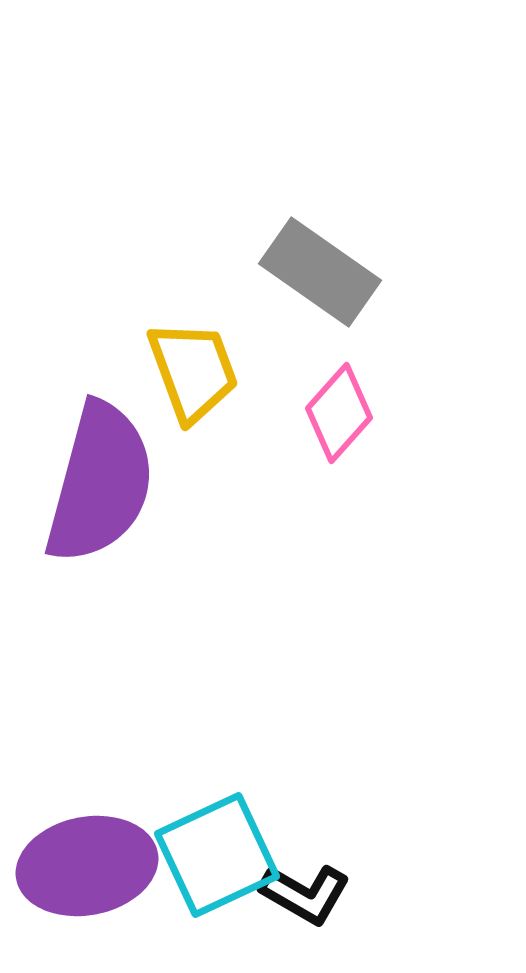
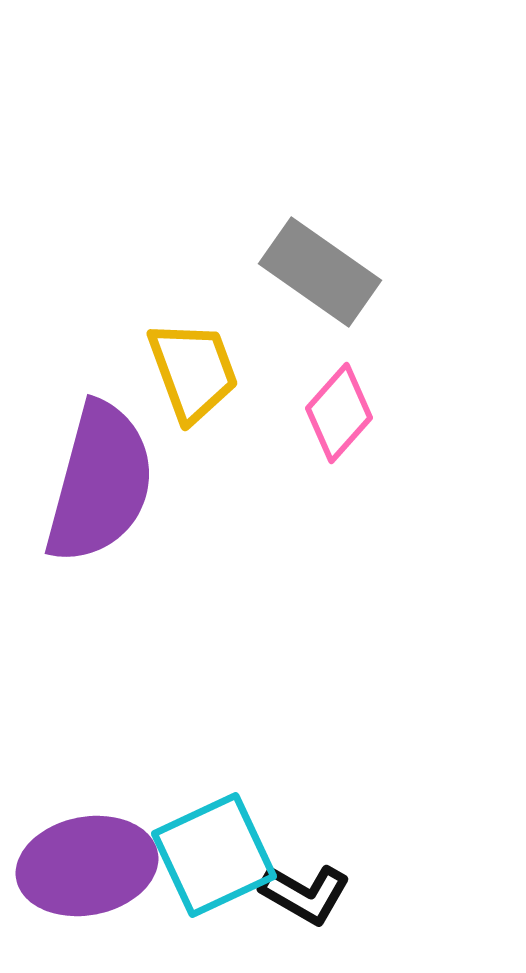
cyan square: moved 3 px left
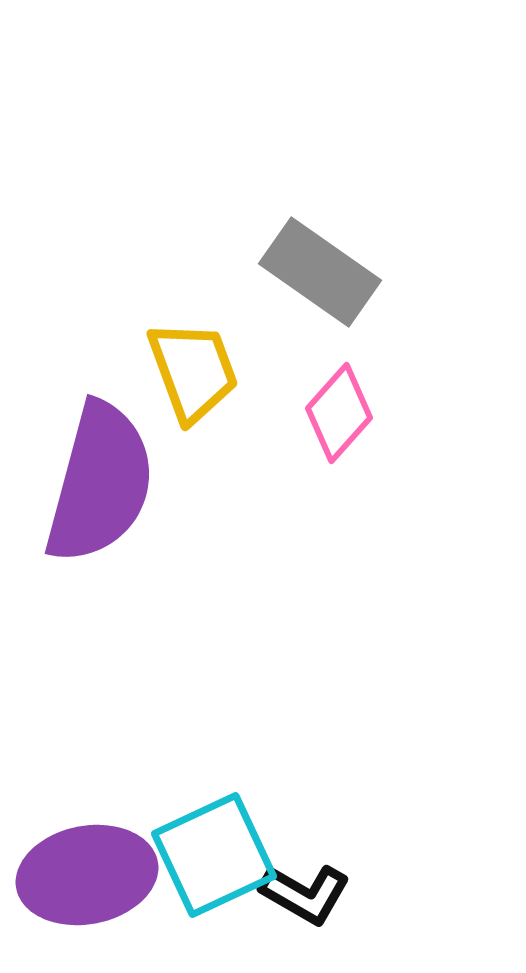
purple ellipse: moved 9 px down
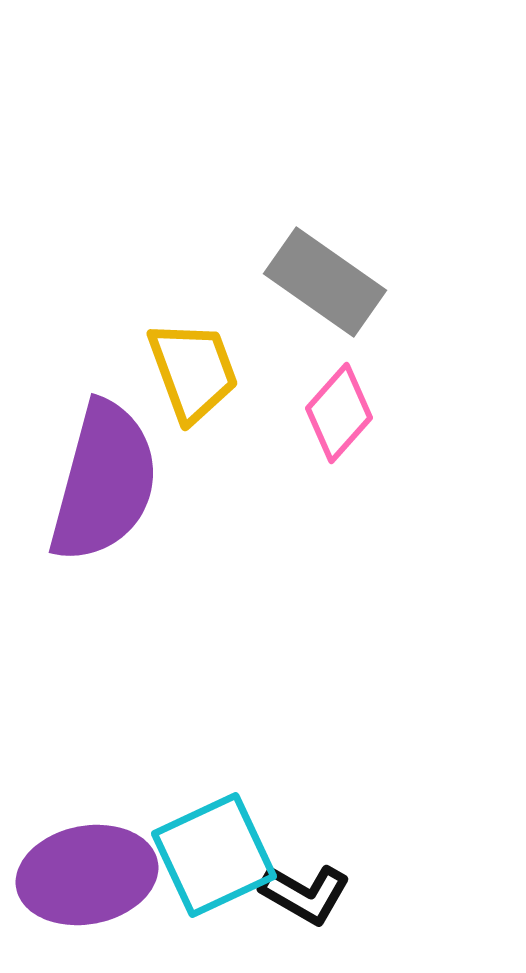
gray rectangle: moved 5 px right, 10 px down
purple semicircle: moved 4 px right, 1 px up
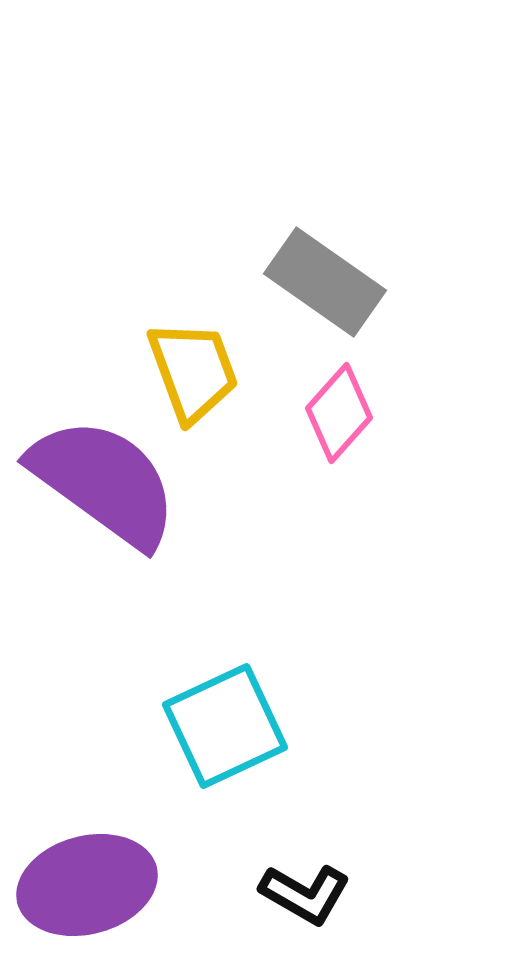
purple semicircle: rotated 69 degrees counterclockwise
cyan square: moved 11 px right, 129 px up
purple ellipse: moved 10 px down; rotated 4 degrees counterclockwise
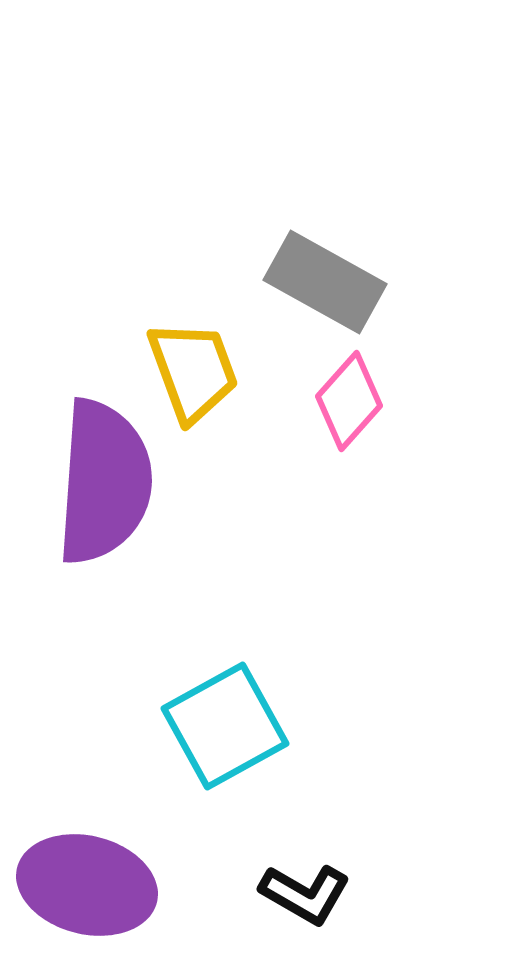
gray rectangle: rotated 6 degrees counterclockwise
pink diamond: moved 10 px right, 12 px up
purple semicircle: rotated 58 degrees clockwise
cyan square: rotated 4 degrees counterclockwise
purple ellipse: rotated 29 degrees clockwise
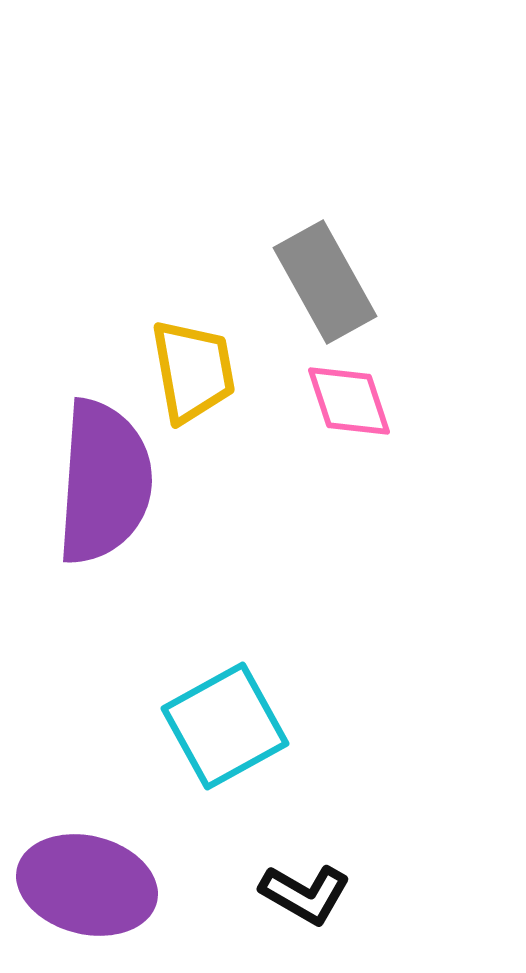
gray rectangle: rotated 32 degrees clockwise
yellow trapezoid: rotated 10 degrees clockwise
pink diamond: rotated 60 degrees counterclockwise
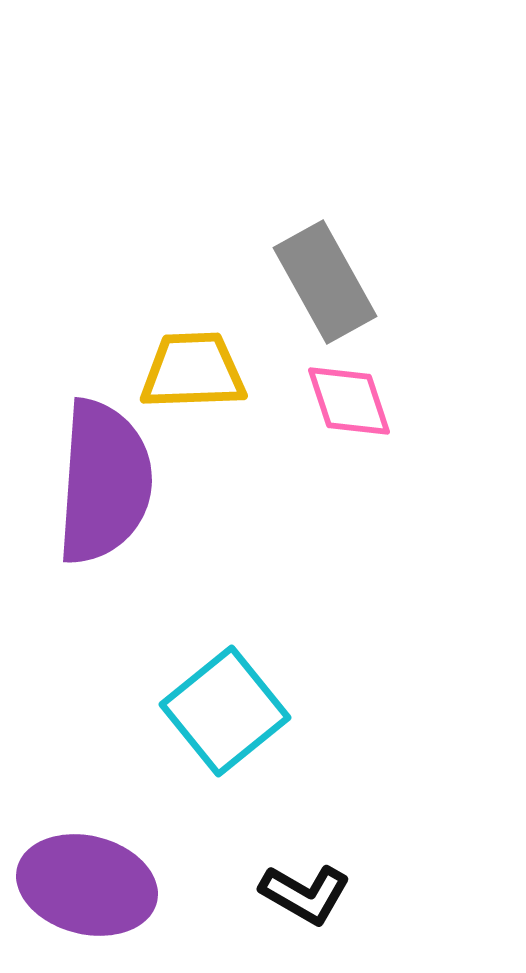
yellow trapezoid: rotated 82 degrees counterclockwise
cyan square: moved 15 px up; rotated 10 degrees counterclockwise
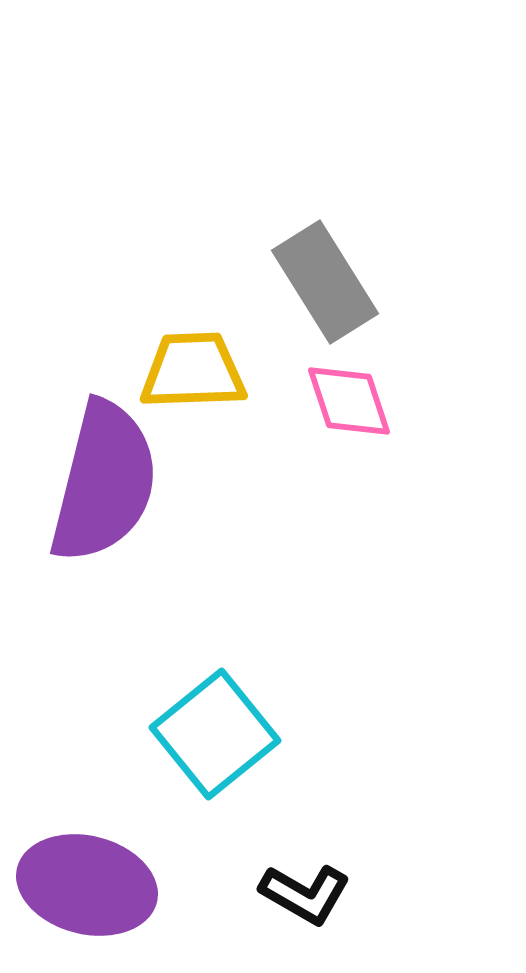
gray rectangle: rotated 3 degrees counterclockwise
purple semicircle: rotated 10 degrees clockwise
cyan square: moved 10 px left, 23 px down
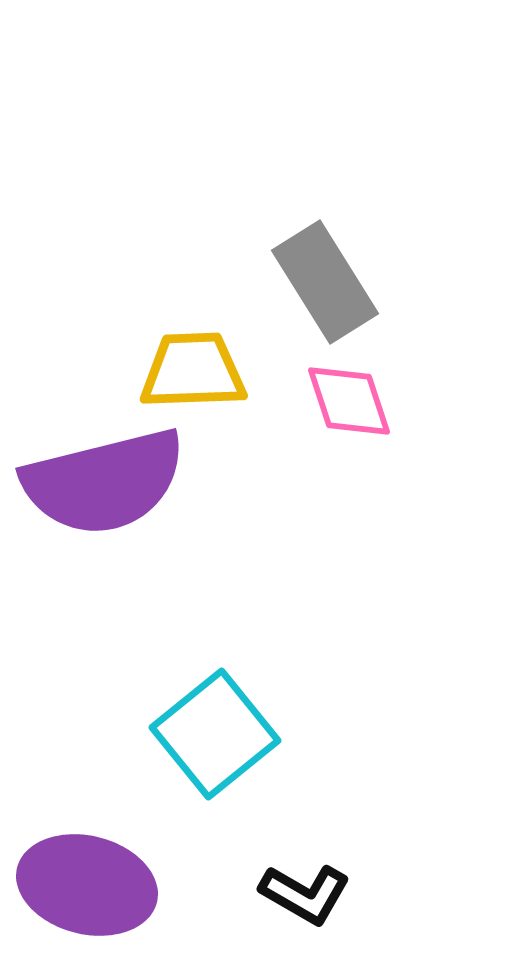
purple semicircle: rotated 62 degrees clockwise
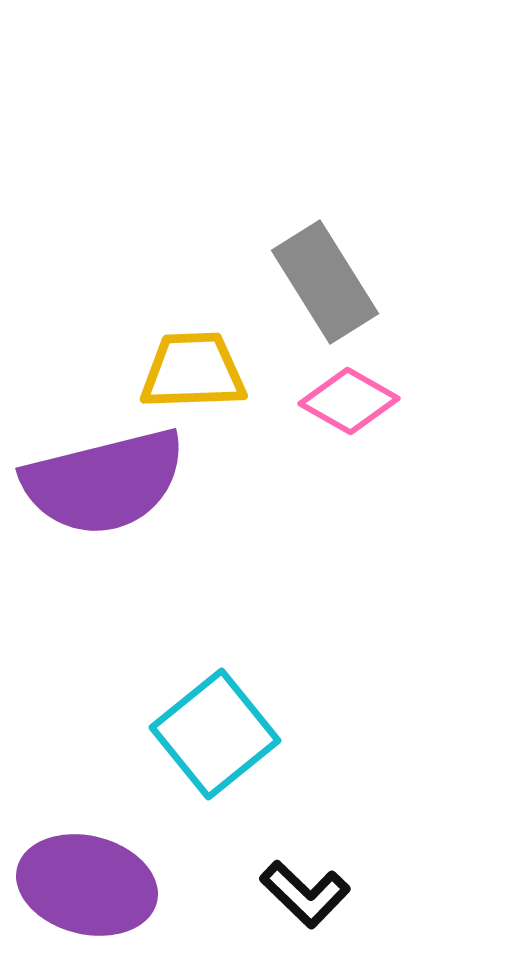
pink diamond: rotated 42 degrees counterclockwise
black L-shape: rotated 14 degrees clockwise
